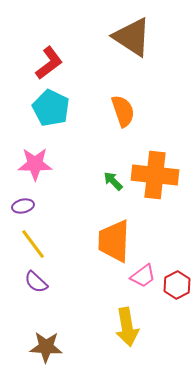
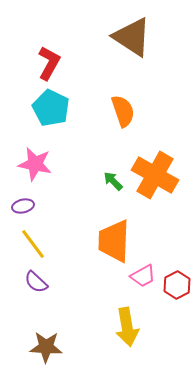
red L-shape: rotated 24 degrees counterclockwise
pink star: rotated 12 degrees clockwise
orange cross: rotated 24 degrees clockwise
pink trapezoid: rotated 8 degrees clockwise
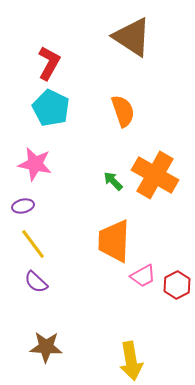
yellow arrow: moved 4 px right, 34 px down
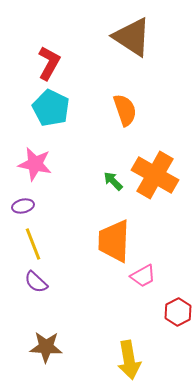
orange semicircle: moved 2 px right, 1 px up
yellow line: rotated 16 degrees clockwise
red hexagon: moved 1 px right, 27 px down
yellow arrow: moved 2 px left, 1 px up
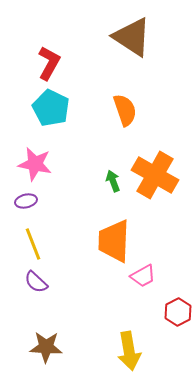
green arrow: rotated 25 degrees clockwise
purple ellipse: moved 3 px right, 5 px up
yellow arrow: moved 9 px up
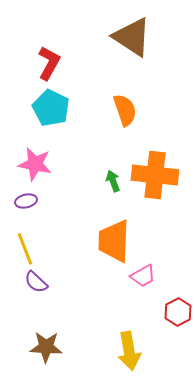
orange cross: rotated 24 degrees counterclockwise
yellow line: moved 8 px left, 5 px down
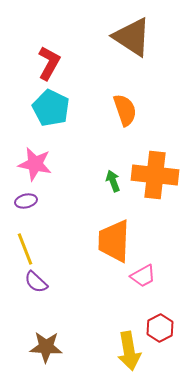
red hexagon: moved 18 px left, 16 px down
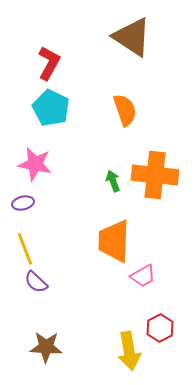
purple ellipse: moved 3 px left, 2 px down
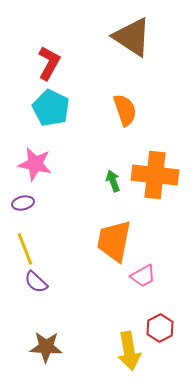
orange trapezoid: rotated 9 degrees clockwise
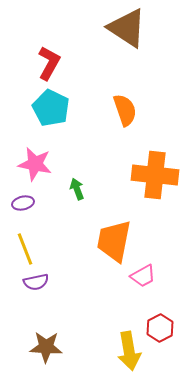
brown triangle: moved 5 px left, 9 px up
green arrow: moved 36 px left, 8 px down
purple semicircle: rotated 55 degrees counterclockwise
